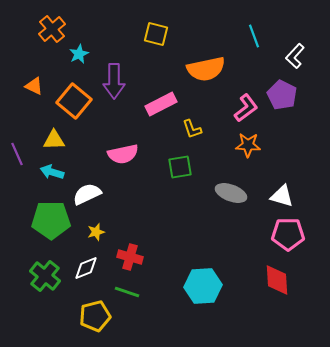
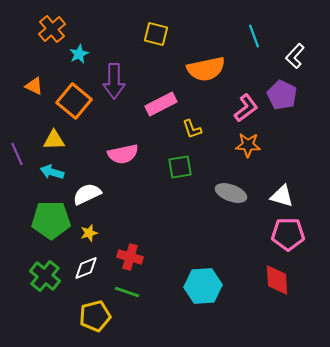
yellow star: moved 7 px left, 1 px down
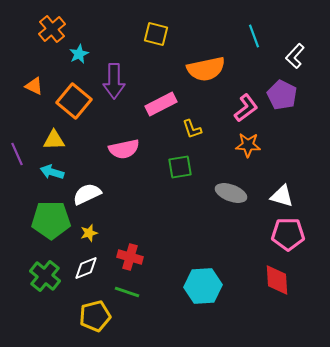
pink semicircle: moved 1 px right, 5 px up
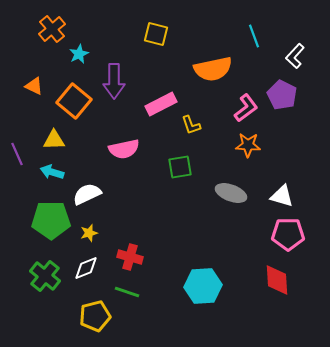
orange semicircle: moved 7 px right
yellow L-shape: moved 1 px left, 4 px up
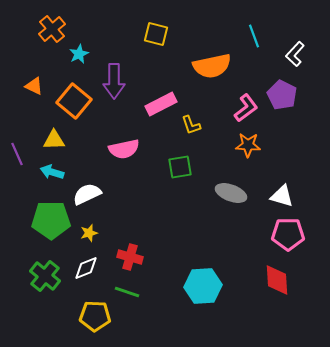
white L-shape: moved 2 px up
orange semicircle: moved 1 px left, 3 px up
yellow pentagon: rotated 16 degrees clockwise
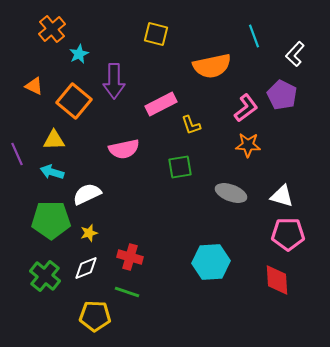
cyan hexagon: moved 8 px right, 24 px up
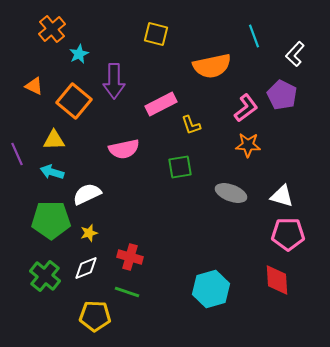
cyan hexagon: moved 27 px down; rotated 12 degrees counterclockwise
